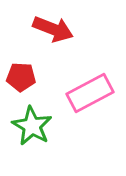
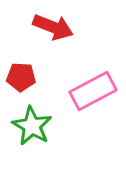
red arrow: moved 2 px up
pink rectangle: moved 3 px right, 2 px up
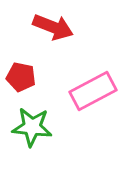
red pentagon: rotated 8 degrees clockwise
green star: moved 1 px down; rotated 24 degrees counterclockwise
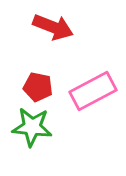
red pentagon: moved 17 px right, 10 px down
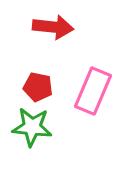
red arrow: rotated 15 degrees counterclockwise
pink rectangle: rotated 39 degrees counterclockwise
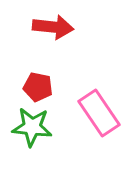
pink rectangle: moved 6 px right, 22 px down; rotated 57 degrees counterclockwise
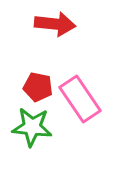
red arrow: moved 2 px right, 3 px up
pink rectangle: moved 19 px left, 14 px up
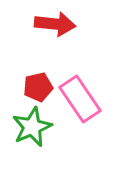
red pentagon: rotated 24 degrees counterclockwise
green star: rotated 30 degrees counterclockwise
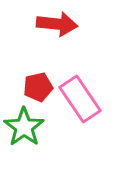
red arrow: moved 2 px right
green star: moved 8 px left; rotated 12 degrees counterclockwise
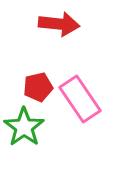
red arrow: moved 2 px right
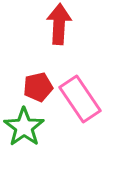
red arrow: rotated 93 degrees counterclockwise
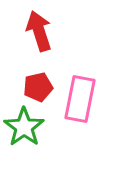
red arrow: moved 20 px left, 7 px down; rotated 21 degrees counterclockwise
pink rectangle: rotated 45 degrees clockwise
